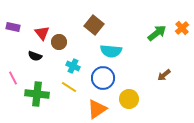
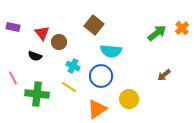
blue circle: moved 2 px left, 2 px up
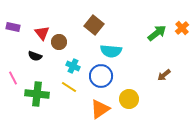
orange triangle: moved 3 px right
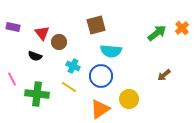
brown square: moved 2 px right; rotated 36 degrees clockwise
pink line: moved 1 px left, 1 px down
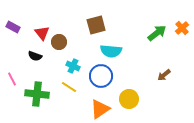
purple rectangle: rotated 16 degrees clockwise
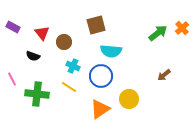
green arrow: moved 1 px right
brown circle: moved 5 px right
black semicircle: moved 2 px left
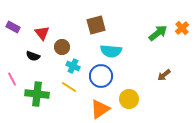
brown circle: moved 2 px left, 5 px down
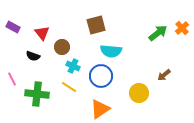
yellow circle: moved 10 px right, 6 px up
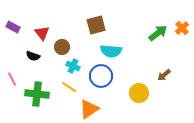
orange triangle: moved 11 px left
